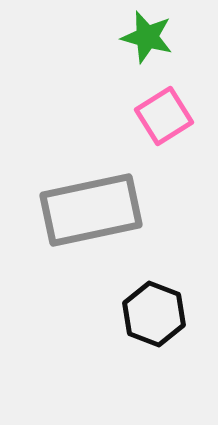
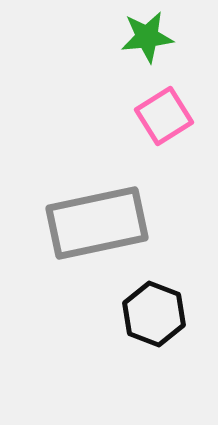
green star: rotated 22 degrees counterclockwise
gray rectangle: moved 6 px right, 13 px down
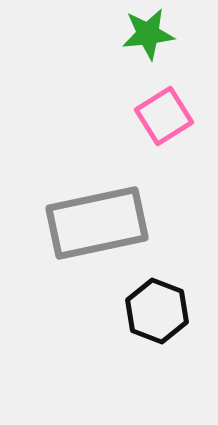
green star: moved 1 px right, 3 px up
black hexagon: moved 3 px right, 3 px up
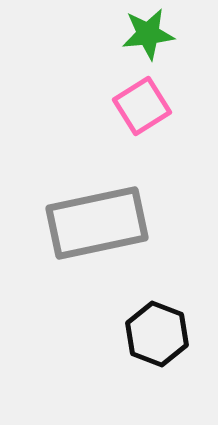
pink square: moved 22 px left, 10 px up
black hexagon: moved 23 px down
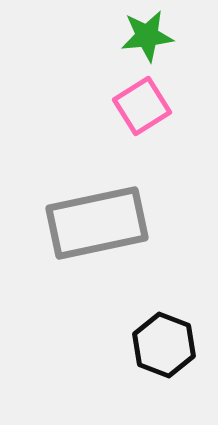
green star: moved 1 px left, 2 px down
black hexagon: moved 7 px right, 11 px down
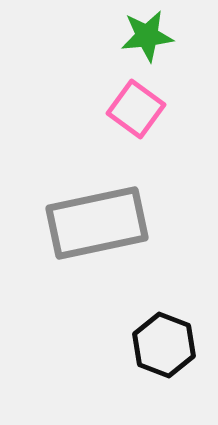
pink square: moved 6 px left, 3 px down; rotated 22 degrees counterclockwise
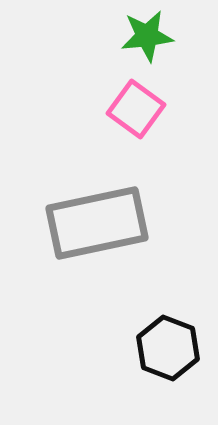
black hexagon: moved 4 px right, 3 px down
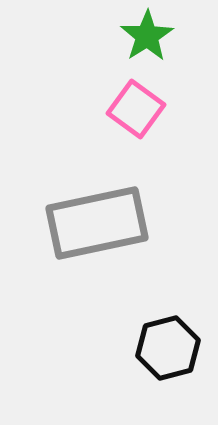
green star: rotated 26 degrees counterclockwise
black hexagon: rotated 24 degrees clockwise
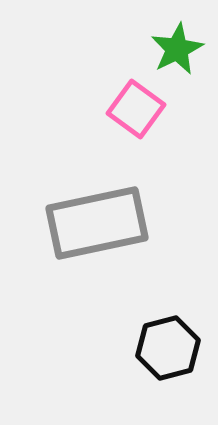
green star: moved 30 px right, 13 px down; rotated 6 degrees clockwise
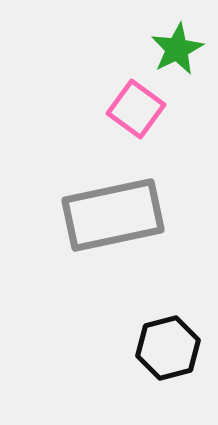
gray rectangle: moved 16 px right, 8 px up
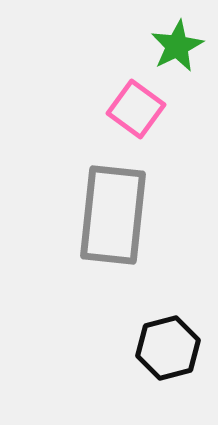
green star: moved 3 px up
gray rectangle: rotated 72 degrees counterclockwise
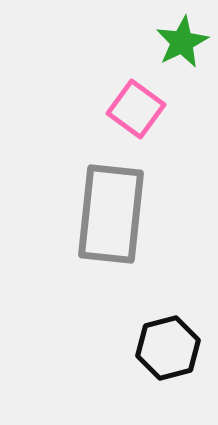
green star: moved 5 px right, 4 px up
gray rectangle: moved 2 px left, 1 px up
